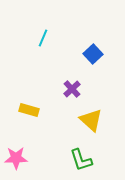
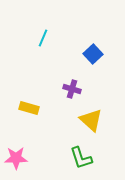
purple cross: rotated 30 degrees counterclockwise
yellow rectangle: moved 2 px up
green L-shape: moved 2 px up
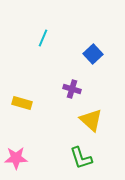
yellow rectangle: moved 7 px left, 5 px up
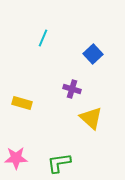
yellow triangle: moved 2 px up
green L-shape: moved 22 px left, 5 px down; rotated 100 degrees clockwise
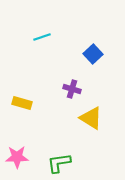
cyan line: moved 1 px left, 1 px up; rotated 48 degrees clockwise
yellow triangle: rotated 10 degrees counterclockwise
pink star: moved 1 px right, 1 px up
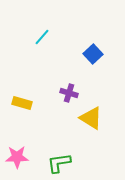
cyan line: rotated 30 degrees counterclockwise
purple cross: moved 3 px left, 4 px down
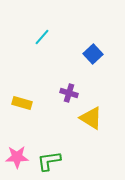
green L-shape: moved 10 px left, 2 px up
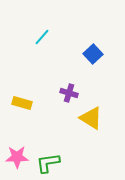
green L-shape: moved 1 px left, 2 px down
